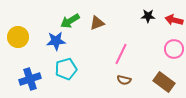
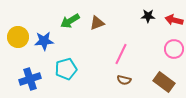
blue star: moved 12 px left
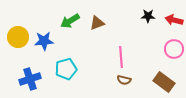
pink line: moved 3 px down; rotated 30 degrees counterclockwise
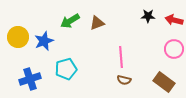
blue star: rotated 18 degrees counterclockwise
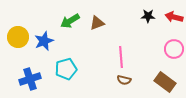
red arrow: moved 3 px up
brown rectangle: moved 1 px right
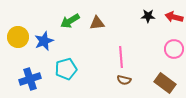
brown triangle: rotated 14 degrees clockwise
brown rectangle: moved 1 px down
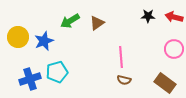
brown triangle: rotated 28 degrees counterclockwise
cyan pentagon: moved 9 px left, 3 px down
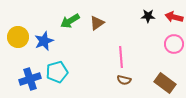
pink circle: moved 5 px up
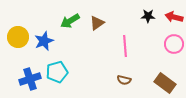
pink line: moved 4 px right, 11 px up
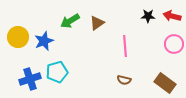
red arrow: moved 2 px left, 1 px up
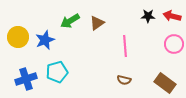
blue star: moved 1 px right, 1 px up
blue cross: moved 4 px left
